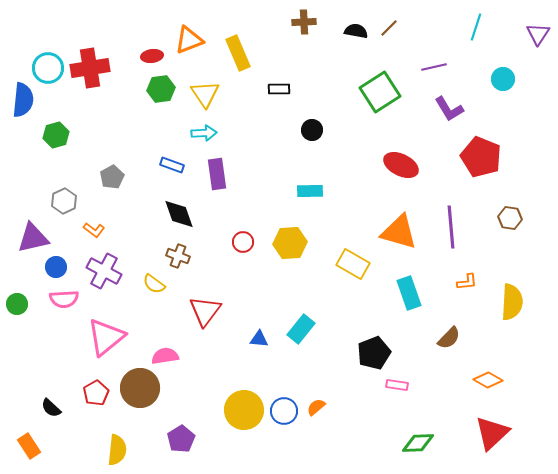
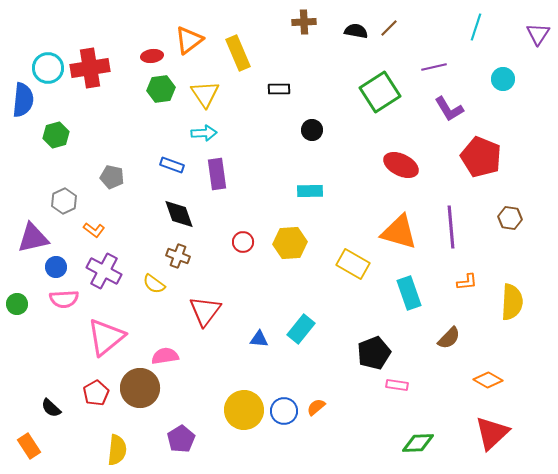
orange triangle at (189, 40): rotated 16 degrees counterclockwise
gray pentagon at (112, 177): rotated 30 degrees counterclockwise
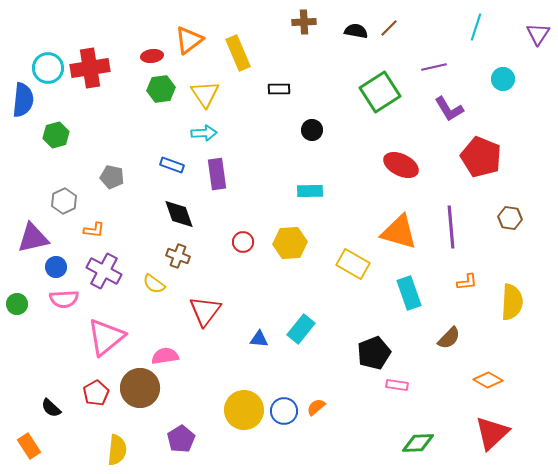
orange L-shape at (94, 230): rotated 30 degrees counterclockwise
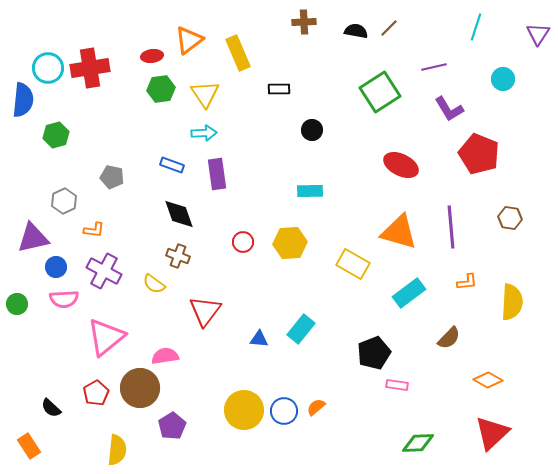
red pentagon at (481, 157): moved 2 px left, 3 px up
cyan rectangle at (409, 293): rotated 72 degrees clockwise
purple pentagon at (181, 439): moved 9 px left, 13 px up
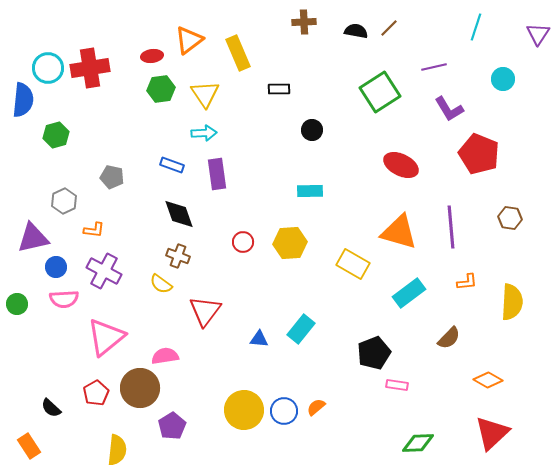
yellow semicircle at (154, 284): moved 7 px right
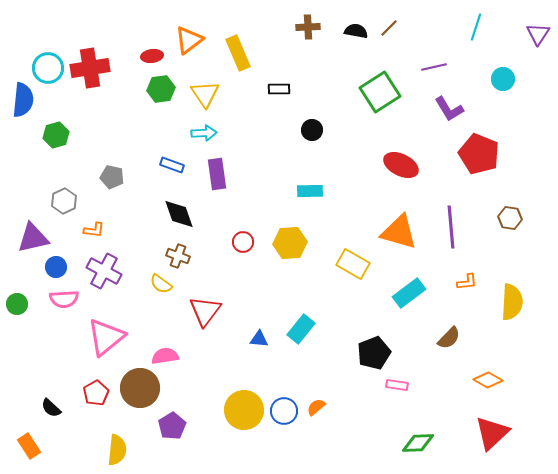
brown cross at (304, 22): moved 4 px right, 5 px down
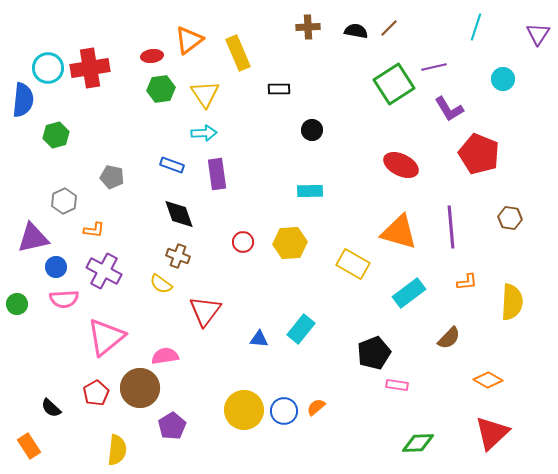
green square at (380, 92): moved 14 px right, 8 px up
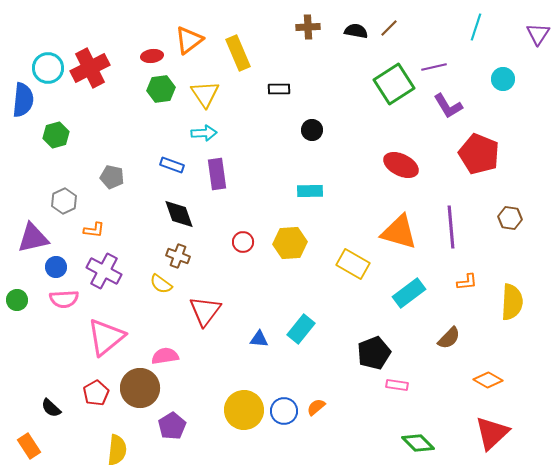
red cross at (90, 68): rotated 18 degrees counterclockwise
purple L-shape at (449, 109): moved 1 px left, 3 px up
green circle at (17, 304): moved 4 px up
green diamond at (418, 443): rotated 48 degrees clockwise
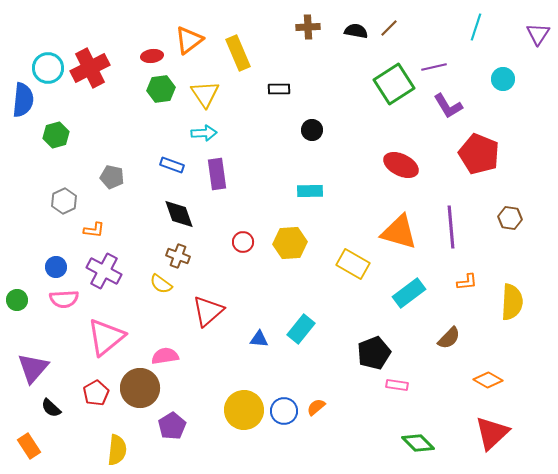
purple triangle at (33, 238): moved 130 px down; rotated 36 degrees counterclockwise
red triangle at (205, 311): moved 3 px right; rotated 12 degrees clockwise
